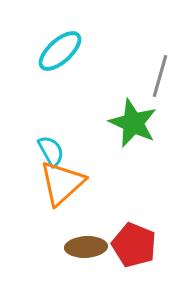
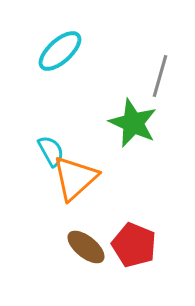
orange triangle: moved 13 px right, 5 px up
brown ellipse: rotated 42 degrees clockwise
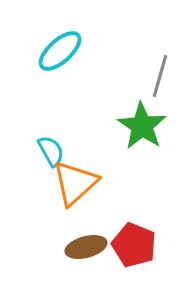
green star: moved 9 px right, 3 px down; rotated 9 degrees clockwise
orange triangle: moved 5 px down
brown ellipse: rotated 54 degrees counterclockwise
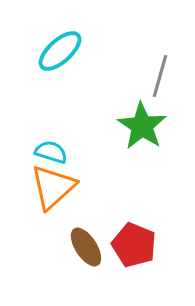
cyan semicircle: moved 1 px down; rotated 44 degrees counterclockwise
orange triangle: moved 22 px left, 4 px down
brown ellipse: rotated 72 degrees clockwise
